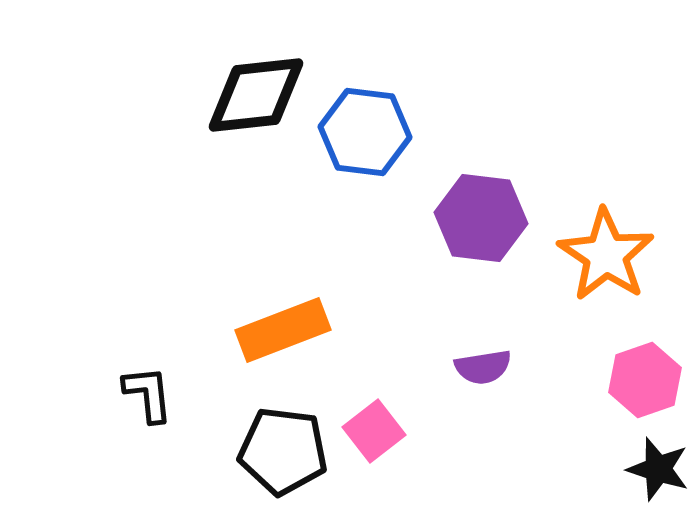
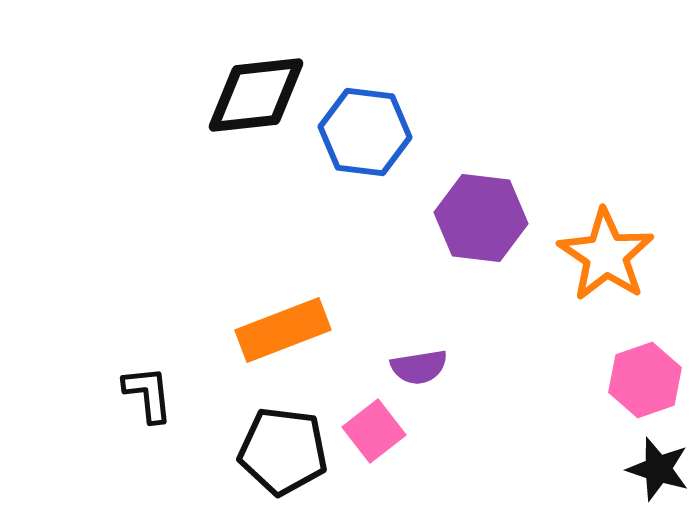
purple semicircle: moved 64 px left
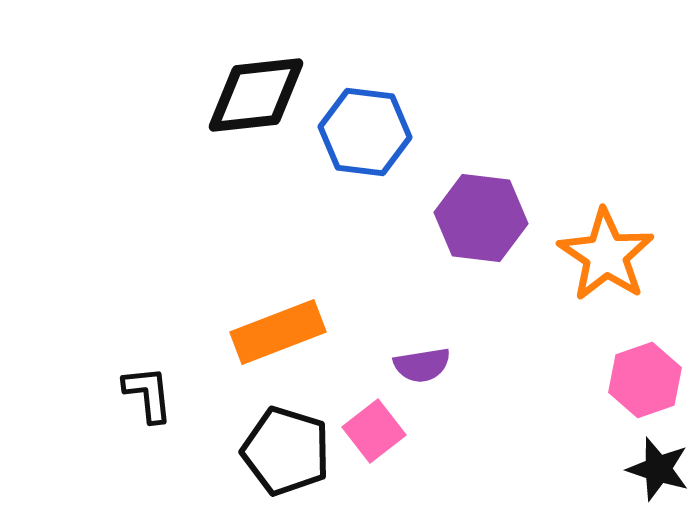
orange rectangle: moved 5 px left, 2 px down
purple semicircle: moved 3 px right, 2 px up
black pentagon: moved 3 px right; rotated 10 degrees clockwise
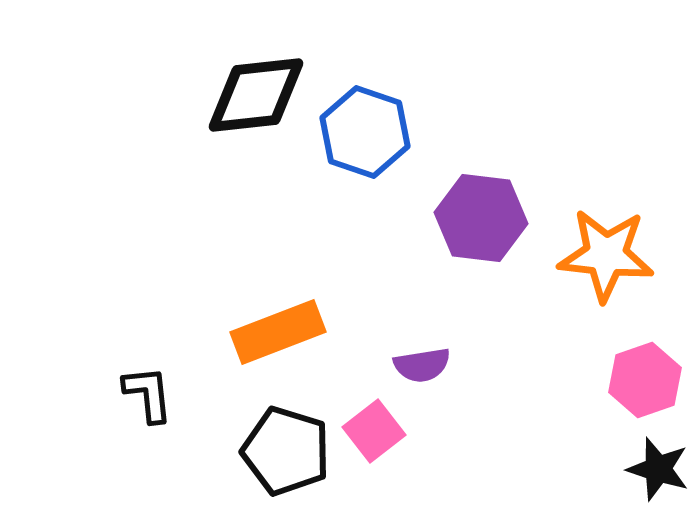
blue hexagon: rotated 12 degrees clockwise
orange star: rotated 28 degrees counterclockwise
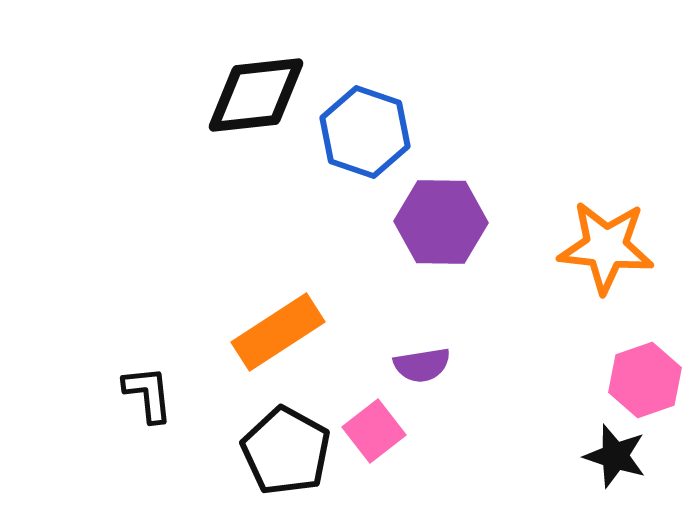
purple hexagon: moved 40 px left, 4 px down; rotated 6 degrees counterclockwise
orange star: moved 8 px up
orange rectangle: rotated 12 degrees counterclockwise
black pentagon: rotated 12 degrees clockwise
black star: moved 43 px left, 13 px up
